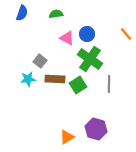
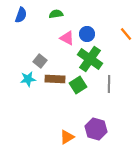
blue semicircle: moved 1 px left, 2 px down
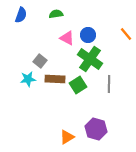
blue circle: moved 1 px right, 1 px down
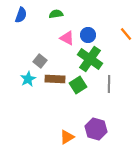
cyan star: rotated 21 degrees counterclockwise
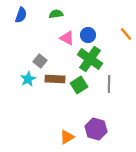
green square: moved 1 px right
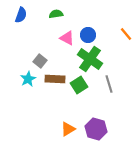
gray line: rotated 18 degrees counterclockwise
orange triangle: moved 1 px right, 8 px up
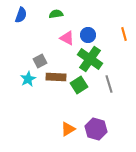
orange line: moved 2 px left; rotated 24 degrees clockwise
gray square: rotated 24 degrees clockwise
brown rectangle: moved 1 px right, 2 px up
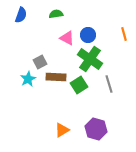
gray square: moved 1 px down
orange triangle: moved 6 px left, 1 px down
